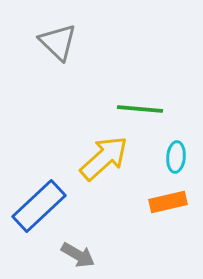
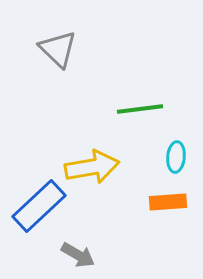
gray triangle: moved 7 px down
green line: rotated 12 degrees counterclockwise
yellow arrow: moved 12 px left, 9 px down; rotated 32 degrees clockwise
orange rectangle: rotated 9 degrees clockwise
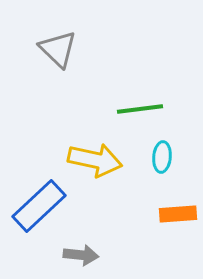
cyan ellipse: moved 14 px left
yellow arrow: moved 3 px right, 7 px up; rotated 22 degrees clockwise
orange rectangle: moved 10 px right, 12 px down
gray arrow: moved 3 px right; rotated 24 degrees counterclockwise
